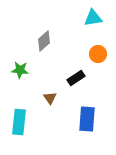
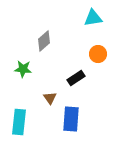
green star: moved 3 px right, 1 px up
blue rectangle: moved 16 px left
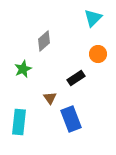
cyan triangle: rotated 36 degrees counterclockwise
green star: rotated 30 degrees counterclockwise
blue rectangle: rotated 25 degrees counterclockwise
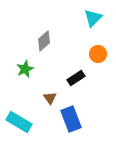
green star: moved 2 px right
cyan rectangle: rotated 65 degrees counterclockwise
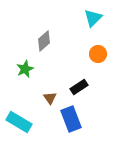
black rectangle: moved 3 px right, 9 px down
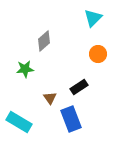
green star: rotated 18 degrees clockwise
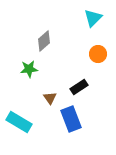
green star: moved 4 px right
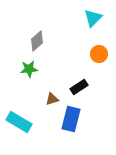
gray diamond: moved 7 px left
orange circle: moved 1 px right
brown triangle: moved 2 px right, 1 px down; rotated 48 degrees clockwise
blue rectangle: rotated 35 degrees clockwise
